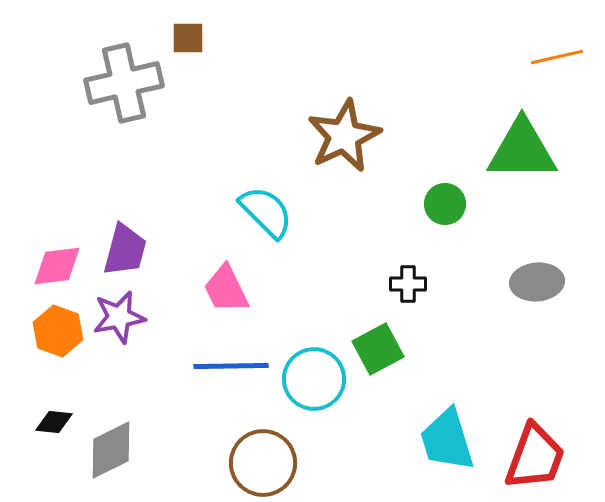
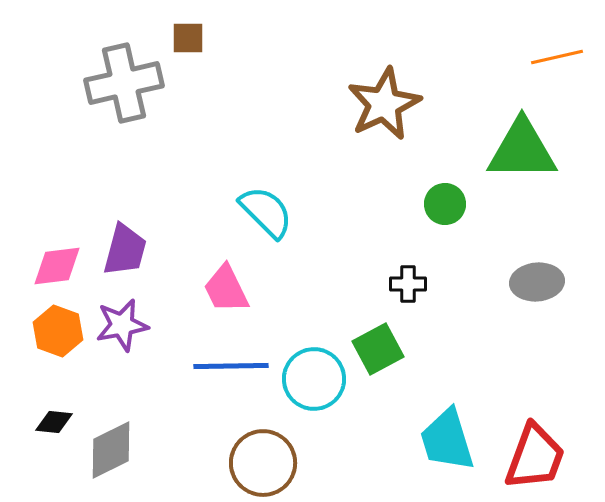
brown star: moved 40 px right, 32 px up
purple star: moved 3 px right, 8 px down
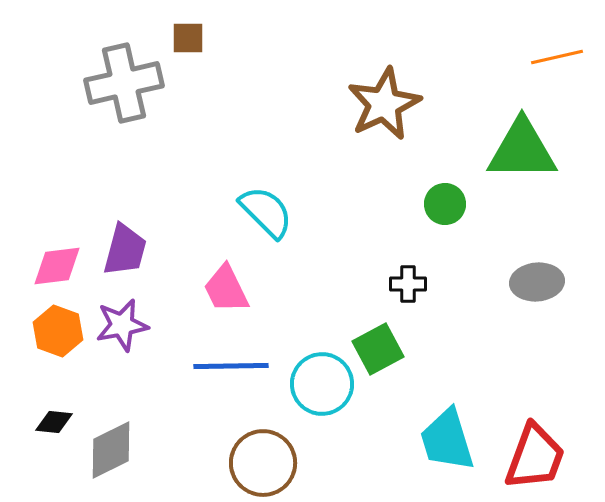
cyan circle: moved 8 px right, 5 px down
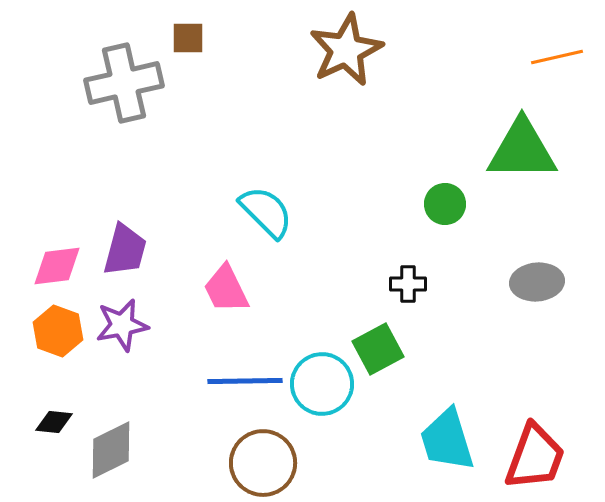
brown star: moved 38 px left, 54 px up
blue line: moved 14 px right, 15 px down
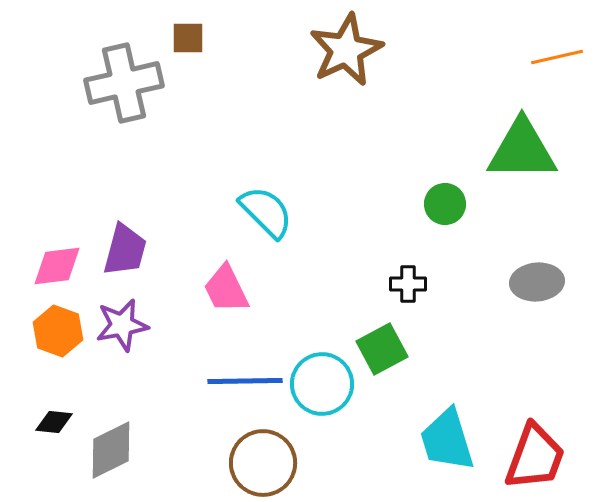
green square: moved 4 px right
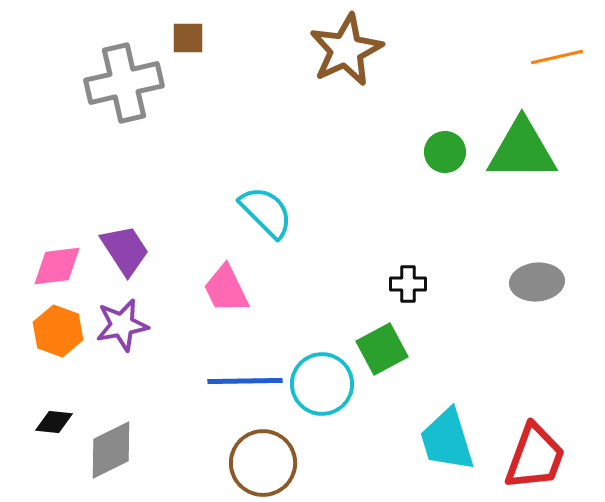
green circle: moved 52 px up
purple trapezoid: rotated 48 degrees counterclockwise
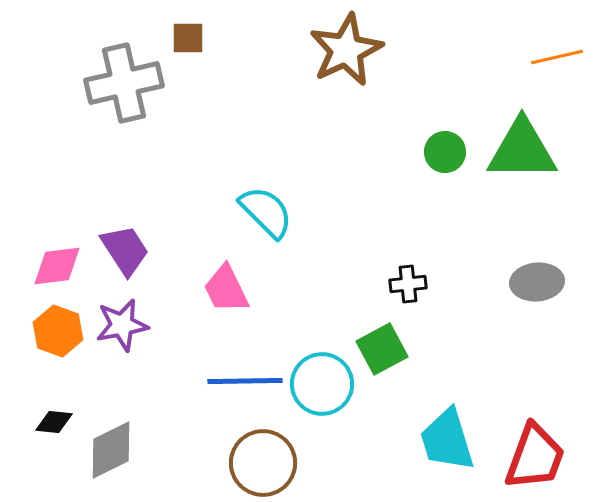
black cross: rotated 6 degrees counterclockwise
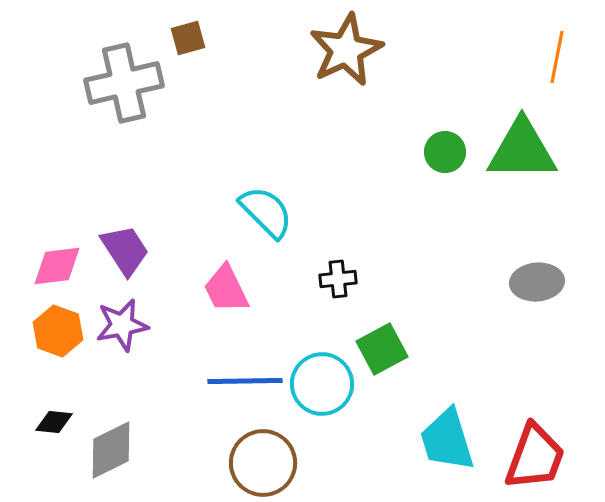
brown square: rotated 15 degrees counterclockwise
orange line: rotated 66 degrees counterclockwise
black cross: moved 70 px left, 5 px up
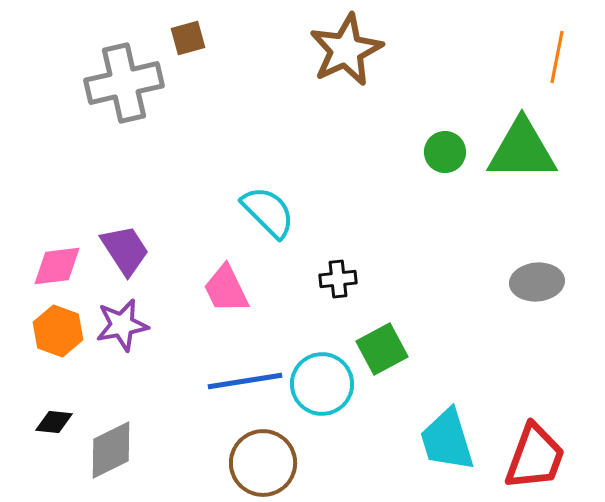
cyan semicircle: moved 2 px right
blue line: rotated 8 degrees counterclockwise
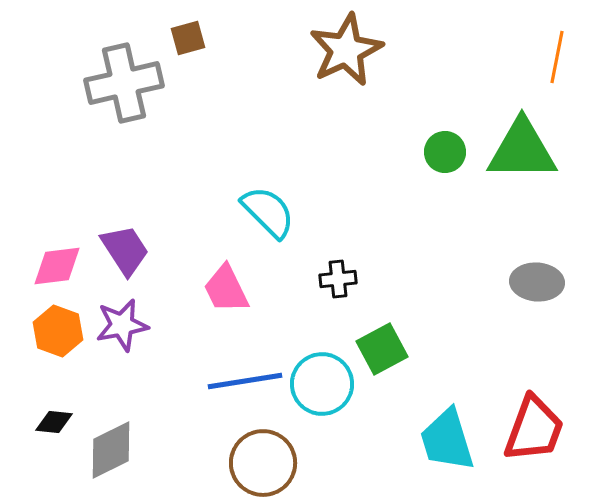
gray ellipse: rotated 9 degrees clockwise
red trapezoid: moved 1 px left, 28 px up
